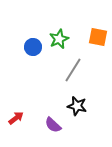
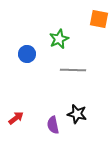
orange square: moved 1 px right, 18 px up
blue circle: moved 6 px left, 7 px down
gray line: rotated 60 degrees clockwise
black star: moved 8 px down
purple semicircle: rotated 36 degrees clockwise
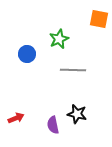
red arrow: rotated 14 degrees clockwise
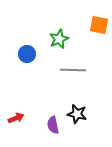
orange square: moved 6 px down
